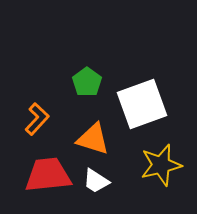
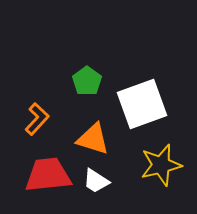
green pentagon: moved 1 px up
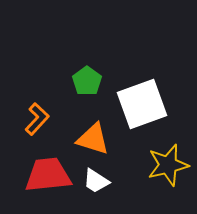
yellow star: moved 7 px right
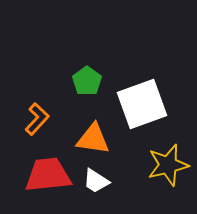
orange triangle: rotated 9 degrees counterclockwise
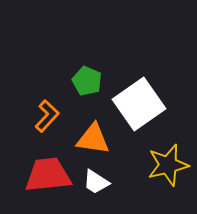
green pentagon: rotated 12 degrees counterclockwise
white square: moved 3 px left; rotated 15 degrees counterclockwise
orange L-shape: moved 10 px right, 3 px up
white trapezoid: moved 1 px down
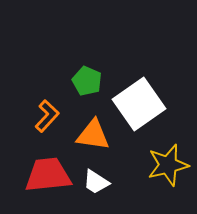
orange triangle: moved 4 px up
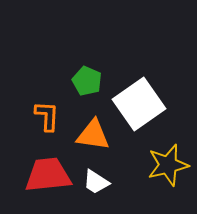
orange L-shape: rotated 40 degrees counterclockwise
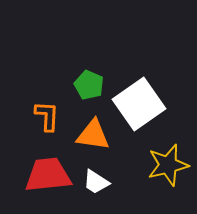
green pentagon: moved 2 px right, 4 px down
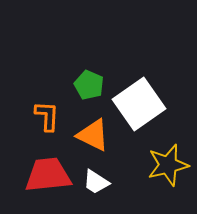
orange triangle: rotated 18 degrees clockwise
